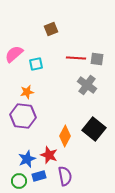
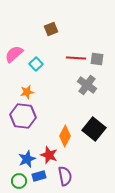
cyan square: rotated 32 degrees counterclockwise
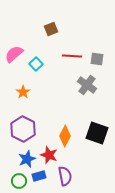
red line: moved 4 px left, 2 px up
orange star: moved 4 px left; rotated 24 degrees counterclockwise
purple hexagon: moved 13 px down; rotated 20 degrees clockwise
black square: moved 3 px right, 4 px down; rotated 20 degrees counterclockwise
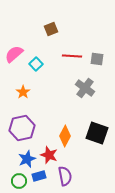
gray cross: moved 2 px left, 3 px down
purple hexagon: moved 1 px left, 1 px up; rotated 20 degrees clockwise
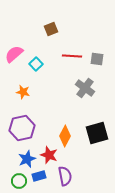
orange star: rotated 24 degrees counterclockwise
black square: rotated 35 degrees counterclockwise
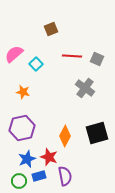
gray square: rotated 16 degrees clockwise
red star: moved 2 px down
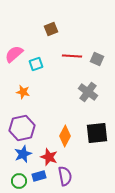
cyan square: rotated 24 degrees clockwise
gray cross: moved 3 px right, 4 px down
black square: rotated 10 degrees clockwise
blue star: moved 4 px left, 5 px up
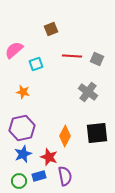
pink semicircle: moved 4 px up
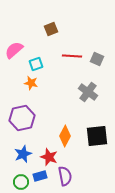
orange star: moved 8 px right, 9 px up
purple hexagon: moved 10 px up
black square: moved 3 px down
blue rectangle: moved 1 px right
green circle: moved 2 px right, 1 px down
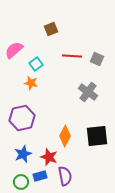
cyan square: rotated 16 degrees counterclockwise
